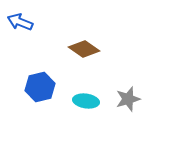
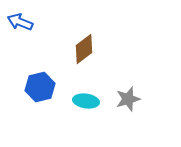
brown diamond: rotated 72 degrees counterclockwise
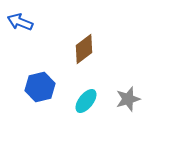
cyan ellipse: rotated 60 degrees counterclockwise
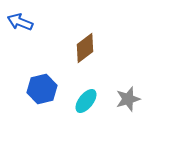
brown diamond: moved 1 px right, 1 px up
blue hexagon: moved 2 px right, 2 px down
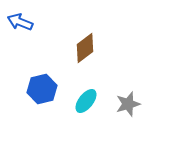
gray star: moved 5 px down
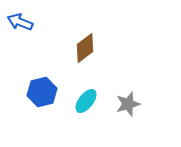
blue hexagon: moved 3 px down
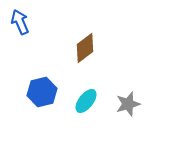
blue arrow: rotated 45 degrees clockwise
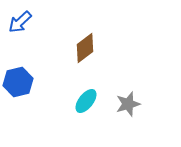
blue arrow: rotated 110 degrees counterclockwise
blue hexagon: moved 24 px left, 10 px up
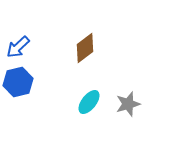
blue arrow: moved 2 px left, 25 px down
cyan ellipse: moved 3 px right, 1 px down
